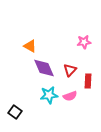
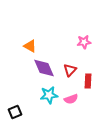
pink semicircle: moved 1 px right, 3 px down
black square: rotated 32 degrees clockwise
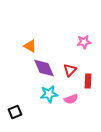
cyan star: moved 1 px up
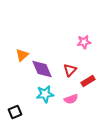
orange triangle: moved 8 px left, 9 px down; rotated 48 degrees clockwise
purple diamond: moved 2 px left, 1 px down
red rectangle: rotated 56 degrees clockwise
cyan star: moved 4 px left
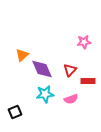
red rectangle: rotated 32 degrees clockwise
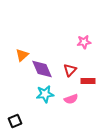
black square: moved 9 px down
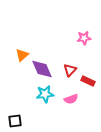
pink star: moved 4 px up
red rectangle: rotated 24 degrees clockwise
black square: rotated 16 degrees clockwise
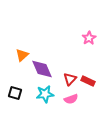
pink star: moved 5 px right; rotated 24 degrees counterclockwise
red triangle: moved 9 px down
black square: moved 28 px up; rotated 24 degrees clockwise
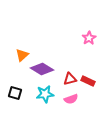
purple diamond: rotated 35 degrees counterclockwise
red triangle: rotated 32 degrees clockwise
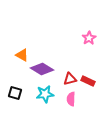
orange triangle: rotated 48 degrees counterclockwise
pink semicircle: rotated 112 degrees clockwise
